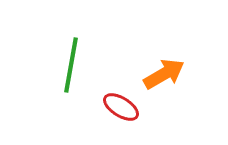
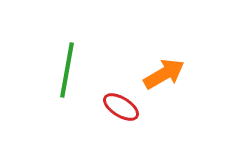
green line: moved 4 px left, 5 px down
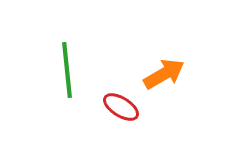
green line: rotated 16 degrees counterclockwise
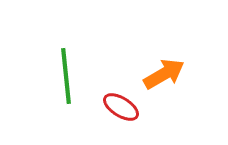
green line: moved 1 px left, 6 px down
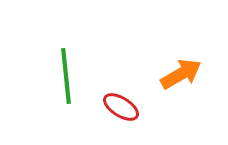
orange arrow: moved 17 px right
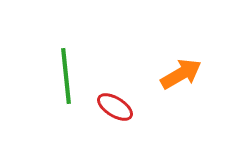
red ellipse: moved 6 px left
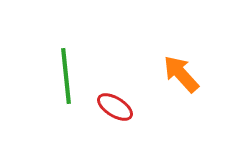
orange arrow: rotated 102 degrees counterclockwise
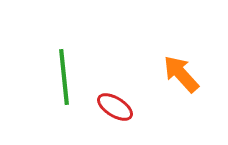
green line: moved 2 px left, 1 px down
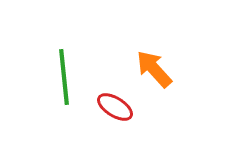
orange arrow: moved 27 px left, 5 px up
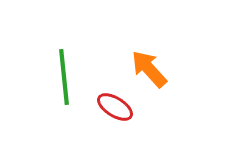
orange arrow: moved 5 px left
